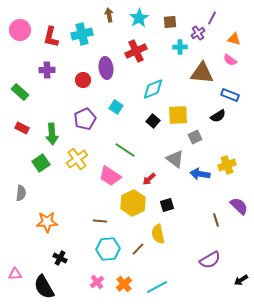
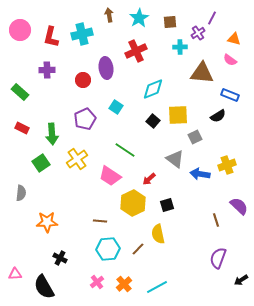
purple semicircle at (210, 260): moved 8 px right, 2 px up; rotated 140 degrees clockwise
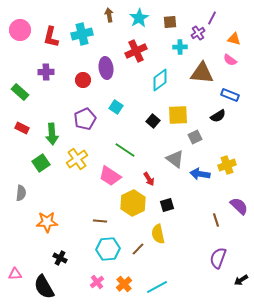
purple cross at (47, 70): moved 1 px left, 2 px down
cyan diamond at (153, 89): moved 7 px right, 9 px up; rotated 15 degrees counterclockwise
red arrow at (149, 179): rotated 80 degrees counterclockwise
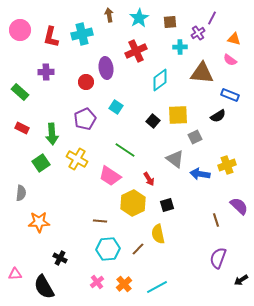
red circle at (83, 80): moved 3 px right, 2 px down
yellow cross at (77, 159): rotated 25 degrees counterclockwise
orange star at (47, 222): moved 8 px left
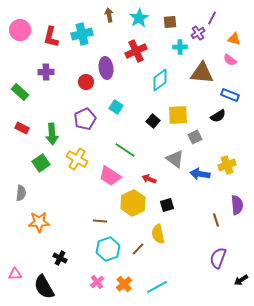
red arrow at (149, 179): rotated 144 degrees clockwise
purple semicircle at (239, 206): moved 2 px left, 1 px up; rotated 42 degrees clockwise
cyan hexagon at (108, 249): rotated 15 degrees counterclockwise
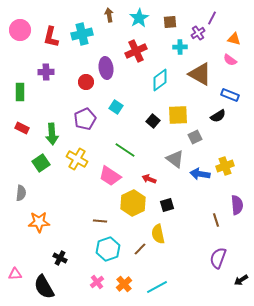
brown triangle at (202, 73): moved 2 px left, 1 px down; rotated 25 degrees clockwise
green rectangle at (20, 92): rotated 48 degrees clockwise
yellow cross at (227, 165): moved 2 px left, 1 px down
brown line at (138, 249): moved 2 px right
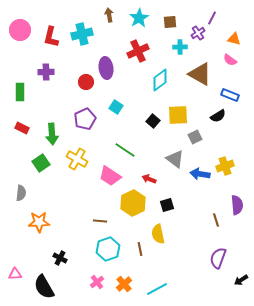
red cross at (136, 51): moved 2 px right
brown line at (140, 249): rotated 56 degrees counterclockwise
cyan line at (157, 287): moved 2 px down
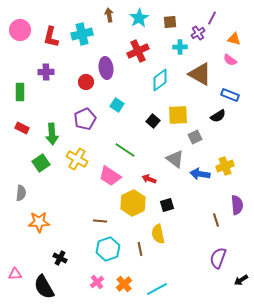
cyan square at (116, 107): moved 1 px right, 2 px up
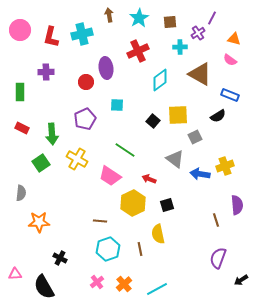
cyan square at (117, 105): rotated 32 degrees counterclockwise
